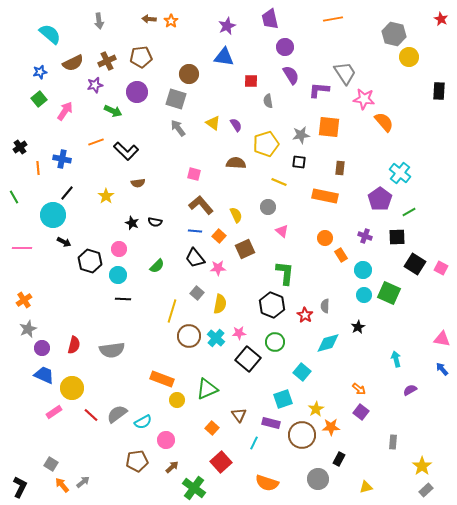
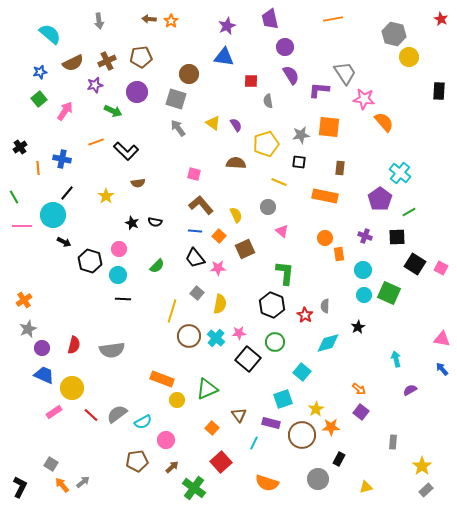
pink line at (22, 248): moved 22 px up
orange rectangle at (341, 255): moved 2 px left, 1 px up; rotated 24 degrees clockwise
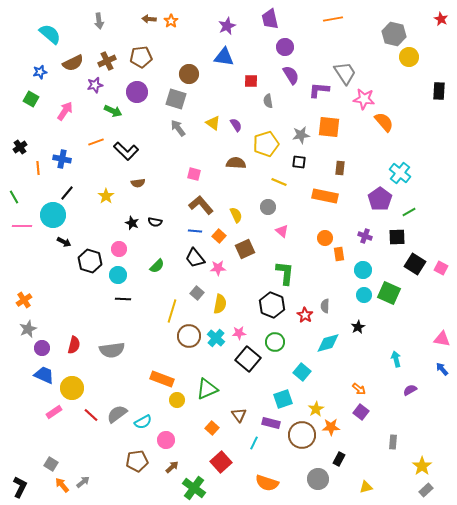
green square at (39, 99): moved 8 px left; rotated 21 degrees counterclockwise
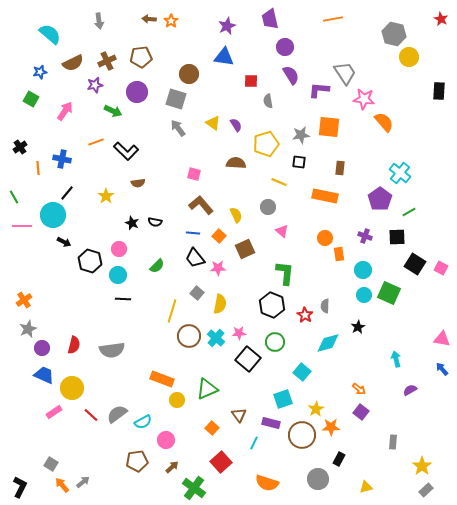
blue line at (195, 231): moved 2 px left, 2 px down
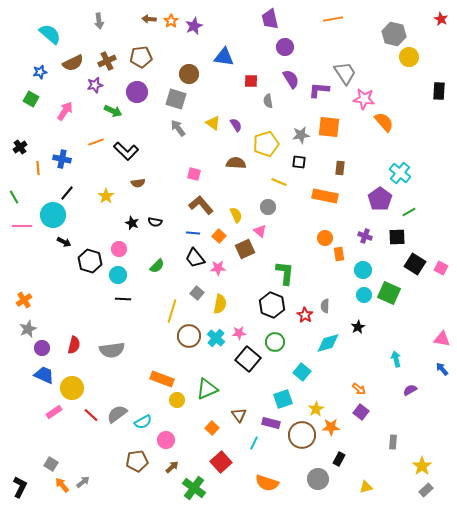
purple star at (227, 26): moved 33 px left
purple semicircle at (291, 75): moved 4 px down
pink triangle at (282, 231): moved 22 px left
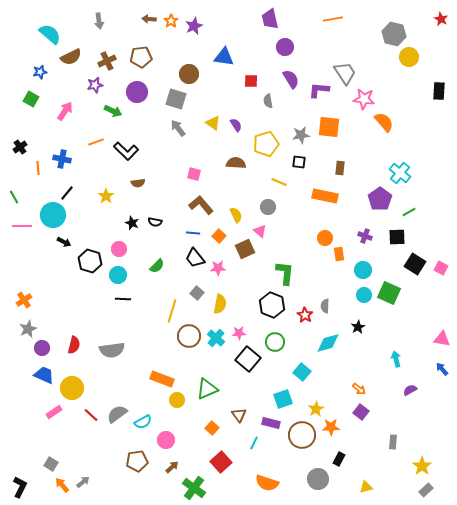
brown semicircle at (73, 63): moved 2 px left, 6 px up
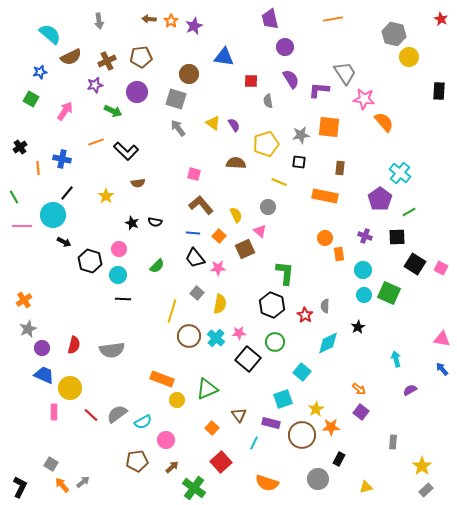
purple semicircle at (236, 125): moved 2 px left
cyan diamond at (328, 343): rotated 10 degrees counterclockwise
yellow circle at (72, 388): moved 2 px left
pink rectangle at (54, 412): rotated 56 degrees counterclockwise
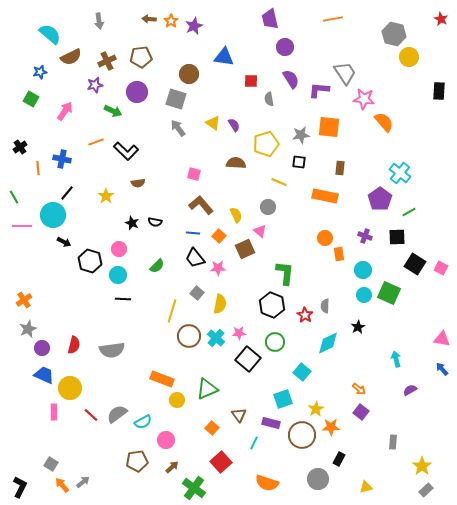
gray semicircle at (268, 101): moved 1 px right, 2 px up
